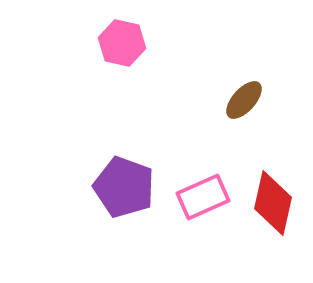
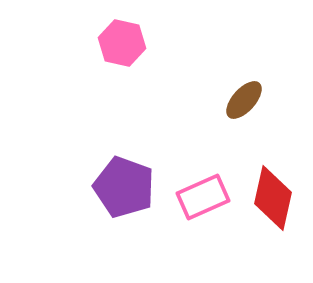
red diamond: moved 5 px up
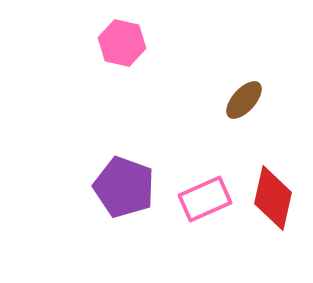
pink rectangle: moved 2 px right, 2 px down
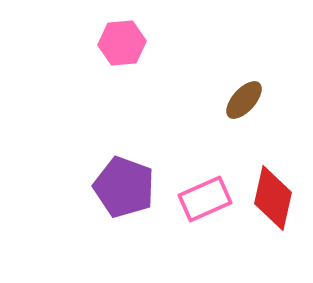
pink hexagon: rotated 18 degrees counterclockwise
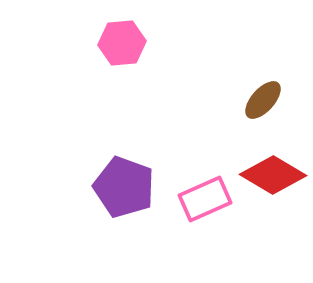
brown ellipse: moved 19 px right
red diamond: moved 23 px up; rotated 72 degrees counterclockwise
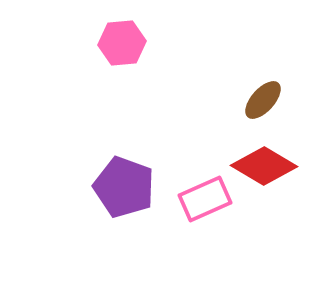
red diamond: moved 9 px left, 9 px up
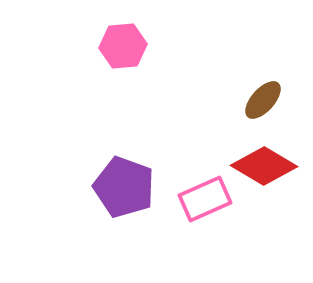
pink hexagon: moved 1 px right, 3 px down
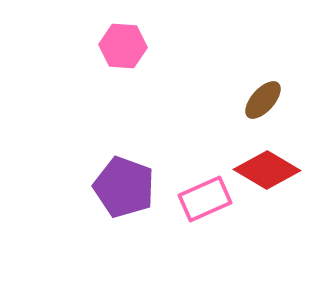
pink hexagon: rotated 9 degrees clockwise
red diamond: moved 3 px right, 4 px down
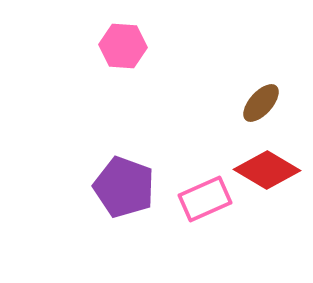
brown ellipse: moved 2 px left, 3 px down
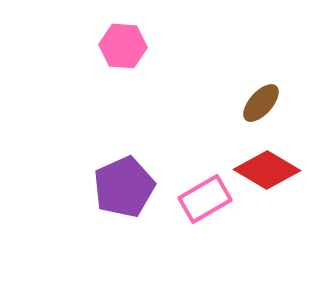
purple pentagon: rotated 28 degrees clockwise
pink rectangle: rotated 6 degrees counterclockwise
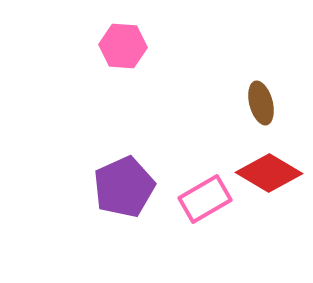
brown ellipse: rotated 57 degrees counterclockwise
red diamond: moved 2 px right, 3 px down
